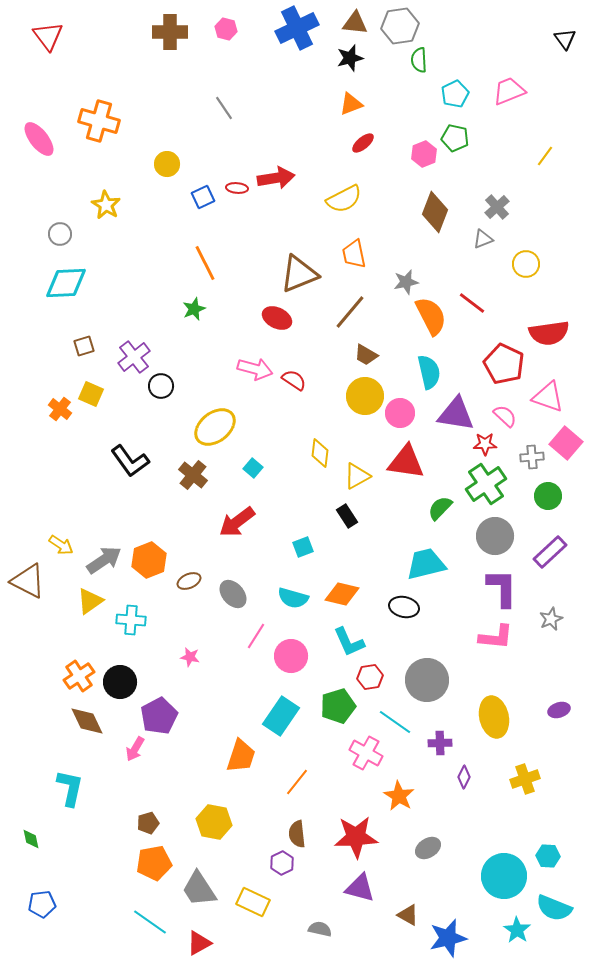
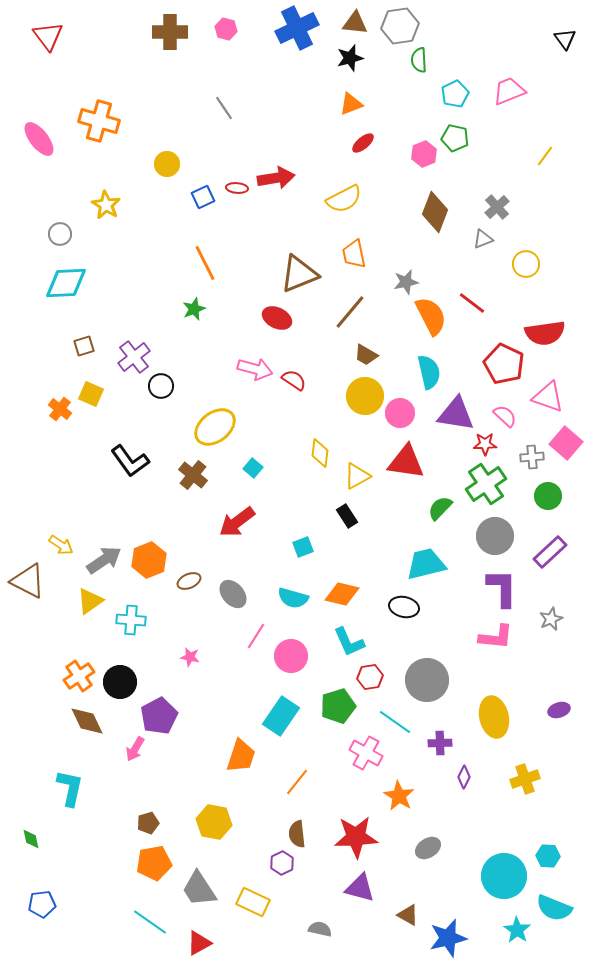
red semicircle at (549, 333): moved 4 px left
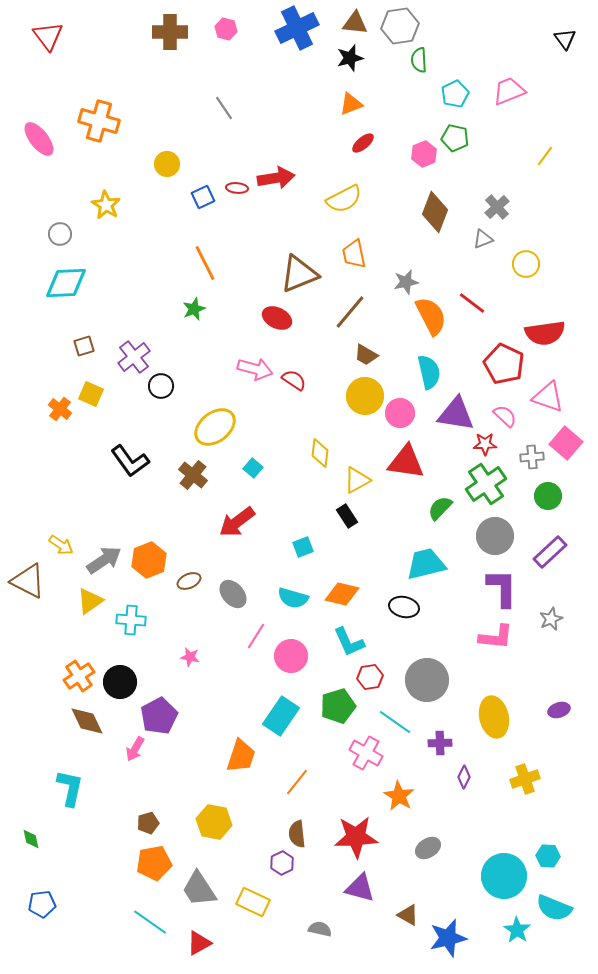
yellow triangle at (357, 476): moved 4 px down
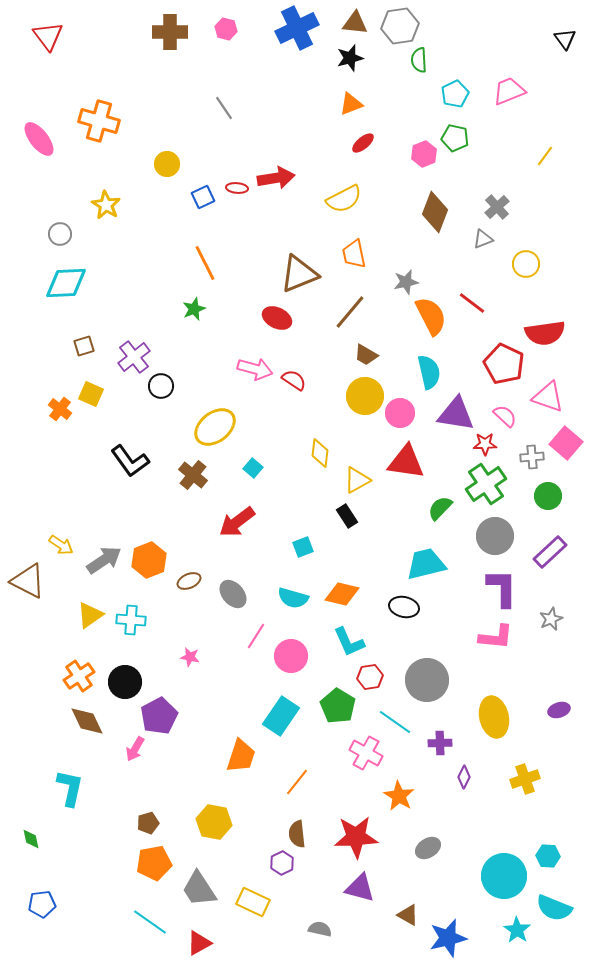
yellow triangle at (90, 601): moved 14 px down
black circle at (120, 682): moved 5 px right
green pentagon at (338, 706): rotated 24 degrees counterclockwise
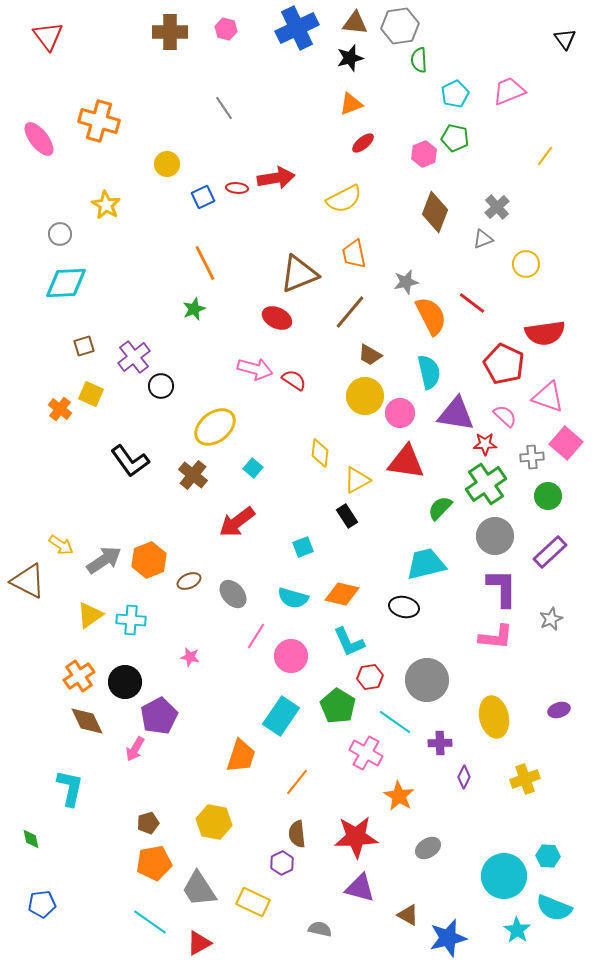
brown trapezoid at (366, 355): moved 4 px right
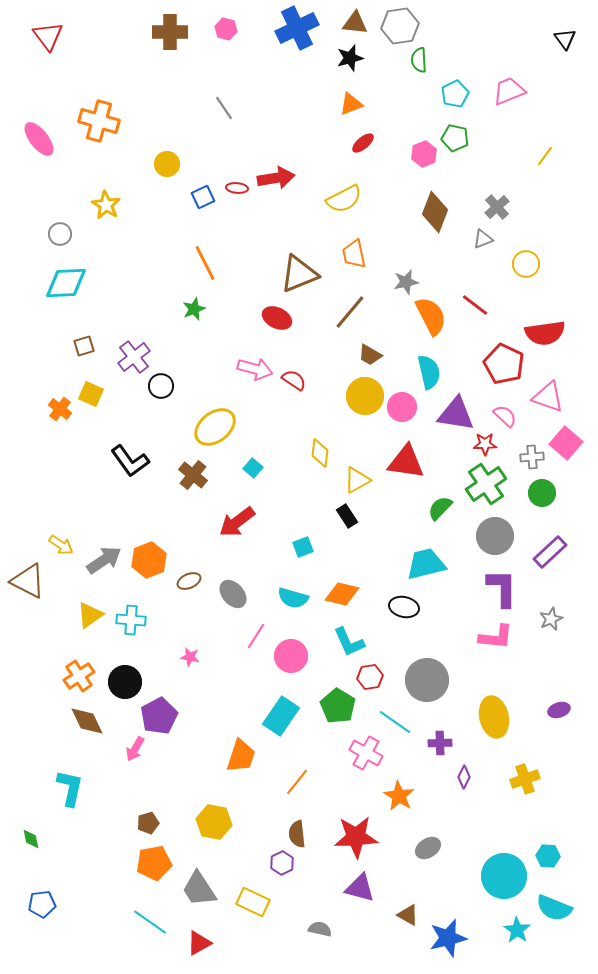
red line at (472, 303): moved 3 px right, 2 px down
pink circle at (400, 413): moved 2 px right, 6 px up
green circle at (548, 496): moved 6 px left, 3 px up
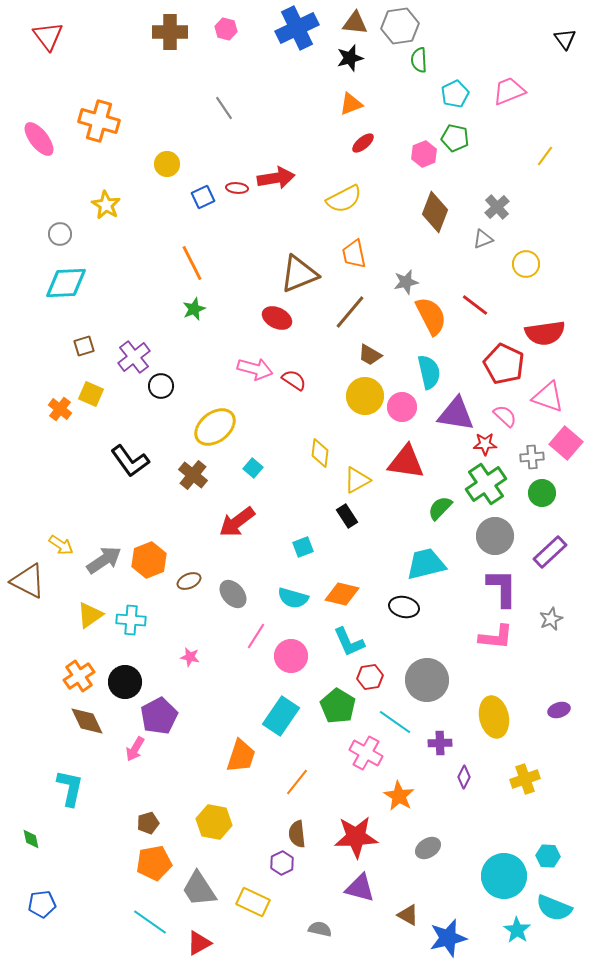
orange line at (205, 263): moved 13 px left
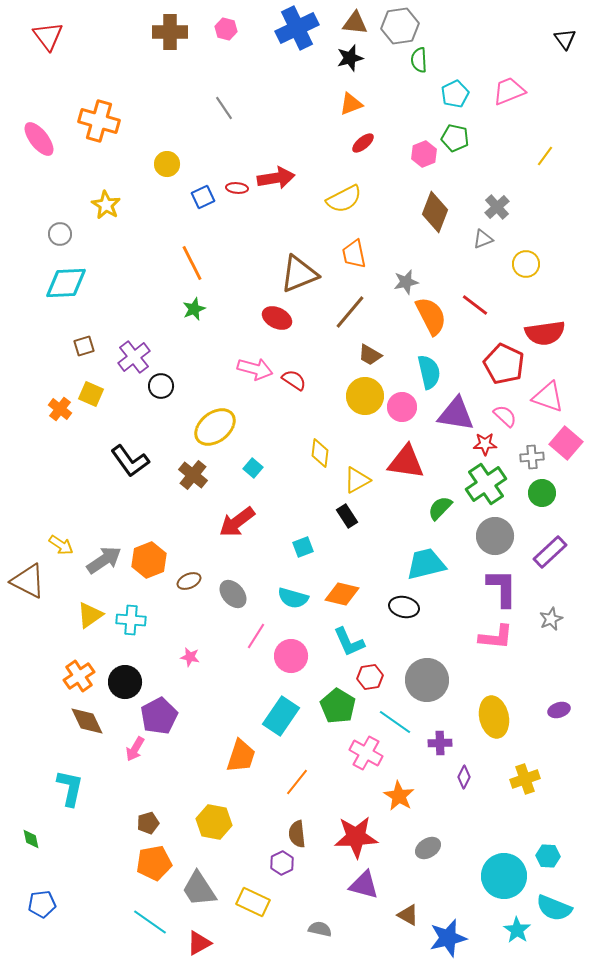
purple triangle at (360, 888): moved 4 px right, 3 px up
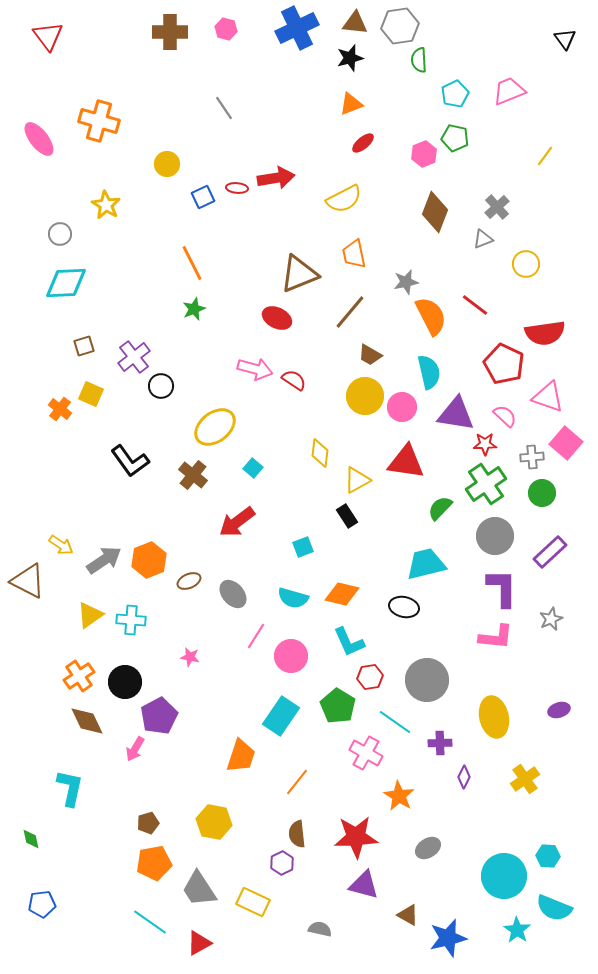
yellow cross at (525, 779): rotated 16 degrees counterclockwise
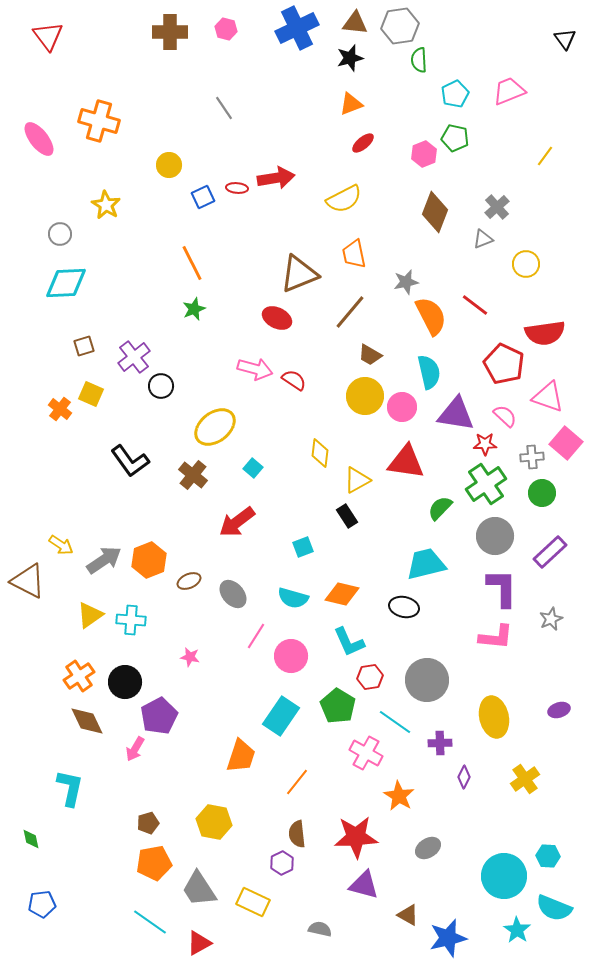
yellow circle at (167, 164): moved 2 px right, 1 px down
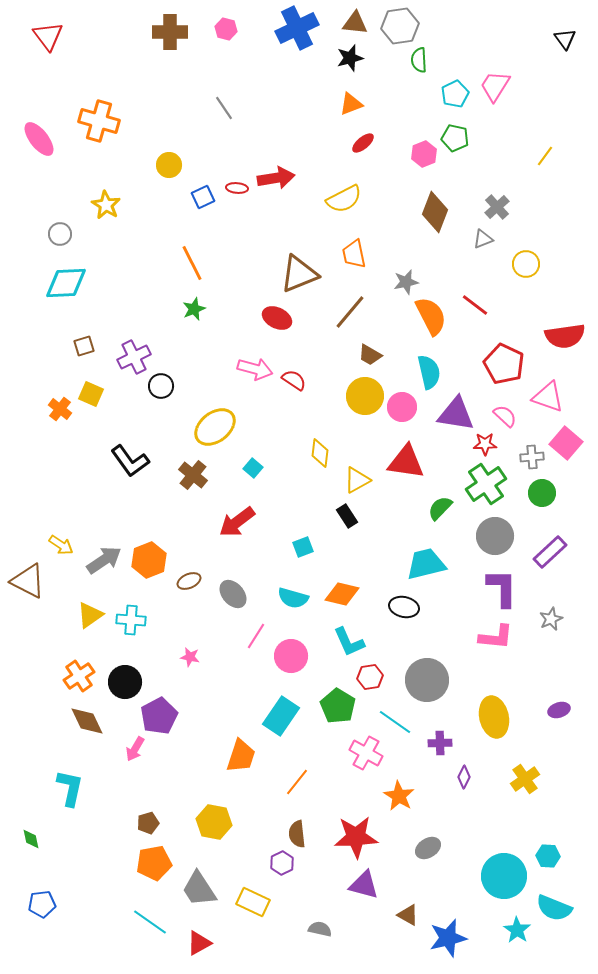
pink trapezoid at (509, 91): moved 14 px left, 5 px up; rotated 36 degrees counterclockwise
red semicircle at (545, 333): moved 20 px right, 3 px down
purple cross at (134, 357): rotated 12 degrees clockwise
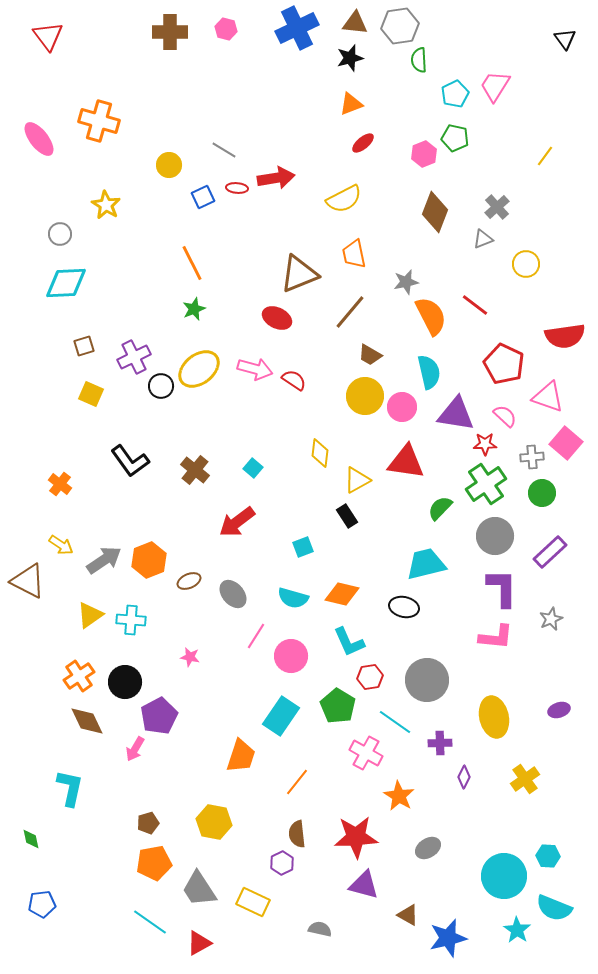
gray line at (224, 108): moved 42 px down; rotated 25 degrees counterclockwise
orange cross at (60, 409): moved 75 px down
yellow ellipse at (215, 427): moved 16 px left, 58 px up
brown cross at (193, 475): moved 2 px right, 5 px up
